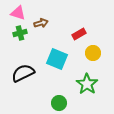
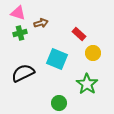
red rectangle: rotated 72 degrees clockwise
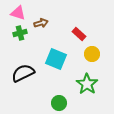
yellow circle: moved 1 px left, 1 px down
cyan square: moved 1 px left
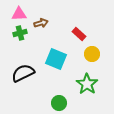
pink triangle: moved 1 px right, 1 px down; rotated 21 degrees counterclockwise
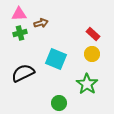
red rectangle: moved 14 px right
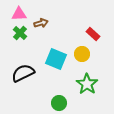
green cross: rotated 32 degrees counterclockwise
yellow circle: moved 10 px left
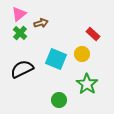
pink triangle: rotated 35 degrees counterclockwise
black semicircle: moved 1 px left, 4 px up
green circle: moved 3 px up
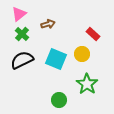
brown arrow: moved 7 px right, 1 px down
green cross: moved 2 px right, 1 px down
black semicircle: moved 9 px up
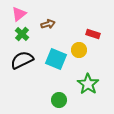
red rectangle: rotated 24 degrees counterclockwise
yellow circle: moved 3 px left, 4 px up
green star: moved 1 px right
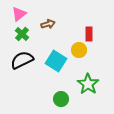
red rectangle: moved 4 px left; rotated 72 degrees clockwise
cyan square: moved 2 px down; rotated 10 degrees clockwise
green circle: moved 2 px right, 1 px up
